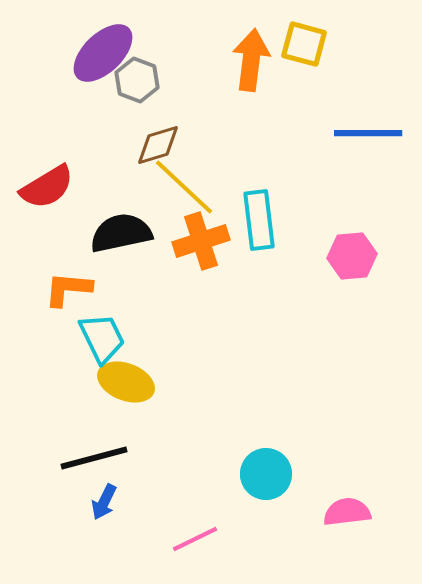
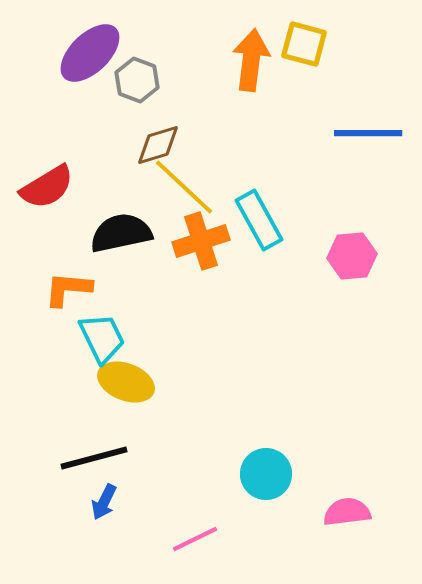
purple ellipse: moved 13 px left
cyan rectangle: rotated 22 degrees counterclockwise
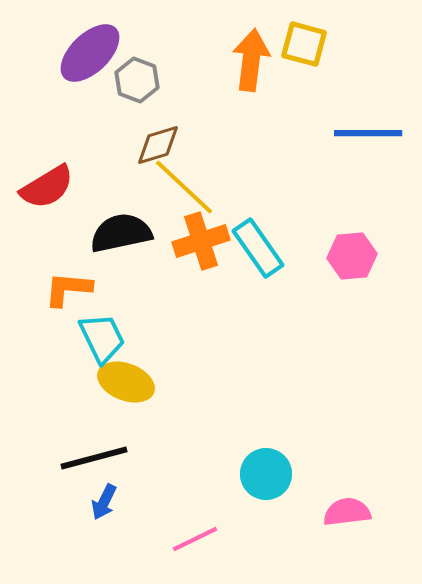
cyan rectangle: moved 1 px left, 28 px down; rotated 6 degrees counterclockwise
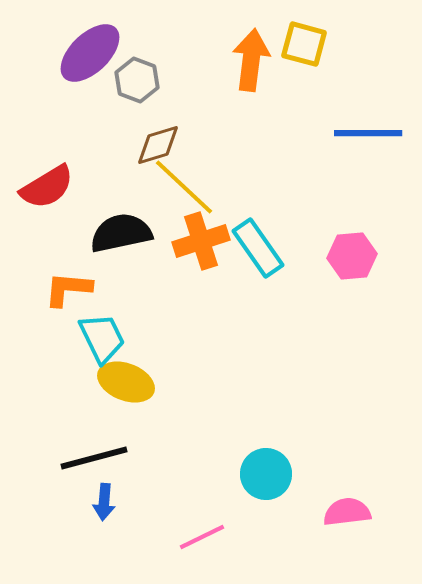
blue arrow: rotated 21 degrees counterclockwise
pink line: moved 7 px right, 2 px up
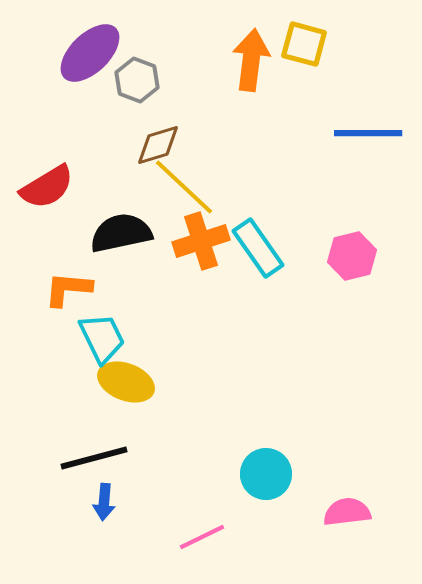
pink hexagon: rotated 9 degrees counterclockwise
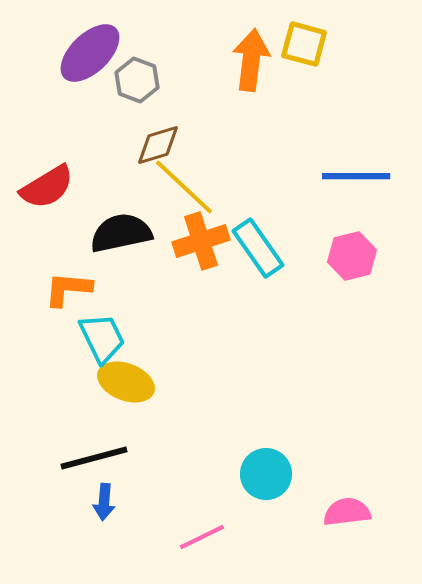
blue line: moved 12 px left, 43 px down
